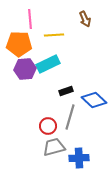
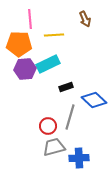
black rectangle: moved 4 px up
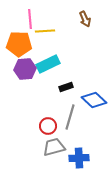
yellow line: moved 9 px left, 4 px up
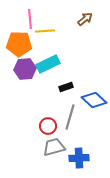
brown arrow: rotated 105 degrees counterclockwise
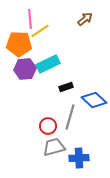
yellow line: moved 5 px left; rotated 30 degrees counterclockwise
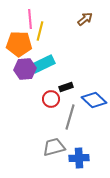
yellow line: rotated 42 degrees counterclockwise
cyan rectangle: moved 5 px left
red circle: moved 3 px right, 27 px up
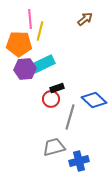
black rectangle: moved 9 px left, 1 px down
blue cross: moved 3 px down; rotated 12 degrees counterclockwise
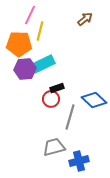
pink line: moved 4 px up; rotated 30 degrees clockwise
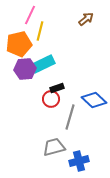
brown arrow: moved 1 px right
orange pentagon: rotated 15 degrees counterclockwise
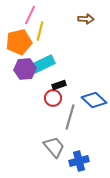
brown arrow: rotated 42 degrees clockwise
orange pentagon: moved 2 px up
black rectangle: moved 2 px right, 3 px up
red circle: moved 2 px right, 1 px up
gray trapezoid: rotated 65 degrees clockwise
